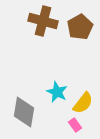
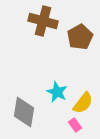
brown pentagon: moved 10 px down
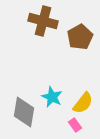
cyan star: moved 5 px left, 5 px down
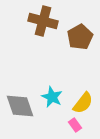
gray diamond: moved 4 px left, 6 px up; rotated 28 degrees counterclockwise
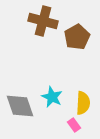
brown pentagon: moved 3 px left
yellow semicircle: rotated 35 degrees counterclockwise
pink rectangle: moved 1 px left
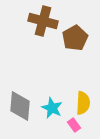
brown pentagon: moved 2 px left, 1 px down
cyan star: moved 11 px down
gray diamond: rotated 24 degrees clockwise
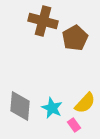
yellow semicircle: moved 2 px right; rotated 40 degrees clockwise
